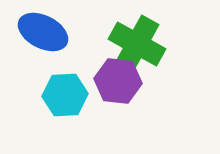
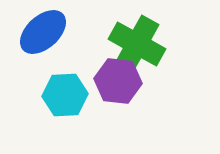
blue ellipse: rotated 69 degrees counterclockwise
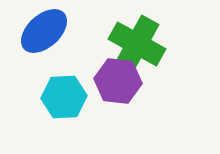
blue ellipse: moved 1 px right, 1 px up
cyan hexagon: moved 1 px left, 2 px down
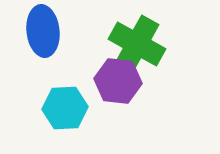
blue ellipse: moved 1 px left; rotated 54 degrees counterclockwise
cyan hexagon: moved 1 px right, 11 px down
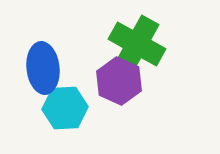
blue ellipse: moved 37 px down
purple hexagon: moved 1 px right; rotated 18 degrees clockwise
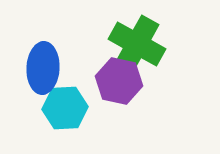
blue ellipse: rotated 9 degrees clockwise
purple hexagon: rotated 12 degrees counterclockwise
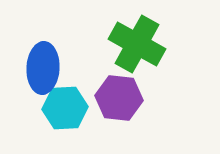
purple hexagon: moved 17 px down; rotated 6 degrees counterclockwise
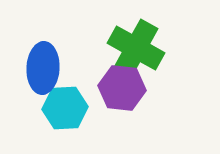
green cross: moved 1 px left, 4 px down
purple hexagon: moved 3 px right, 10 px up
